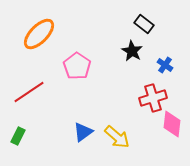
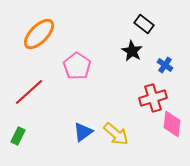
red line: rotated 8 degrees counterclockwise
yellow arrow: moved 1 px left, 3 px up
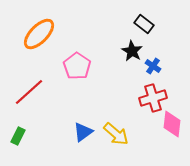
blue cross: moved 12 px left, 1 px down
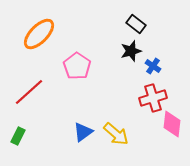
black rectangle: moved 8 px left
black star: moved 1 px left; rotated 25 degrees clockwise
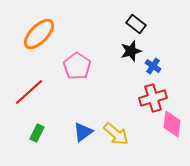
green rectangle: moved 19 px right, 3 px up
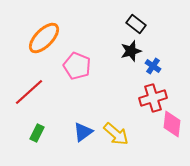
orange ellipse: moved 5 px right, 4 px down
pink pentagon: rotated 12 degrees counterclockwise
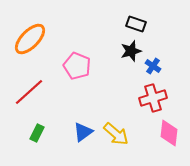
black rectangle: rotated 18 degrees counterclockwise
orange ellipse: moved 14 px left, 1 px down
pink diamond: moved 3 px left, 9 px down
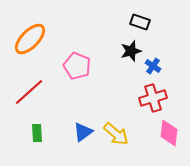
black rectangle: moved 4 px right, 2 px up
green rectangle: rotated 30 degrees counterclockwise
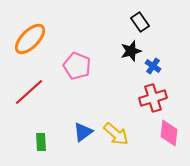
black rectangle: rotated 36 degrees clockwise
green rectangle: moved 4 px right, 9 px down
